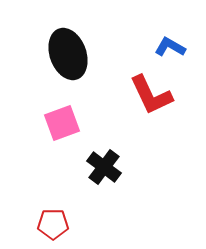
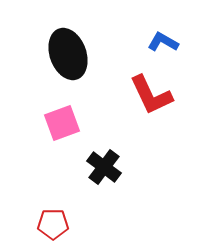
blue L-shape: moved 7 px left, 5 px up
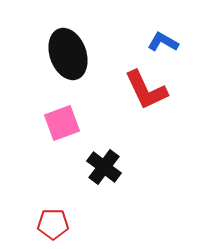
red L-shape: moved 5 px left, 5 px up
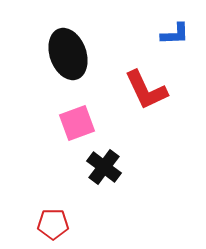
blue L-shape: moved 12 px right, 8 px up; rotated 148 degrees clockwise
pink square: moved 15 px right
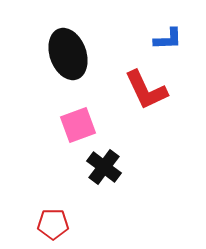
blue L-shape: moved 7 px left, 5 px down
pink square: moved 1 px right, 2 px down
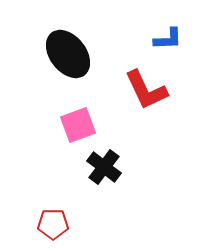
black ellipse: rotated 18 degrees counterclockwise
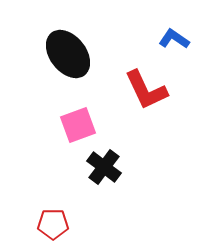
blue L-shape: moved 6 px right; rotated 144 degrees counterclockwise
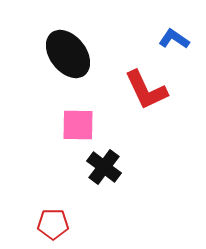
pink square: rotated 21 degrees clockwise
